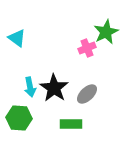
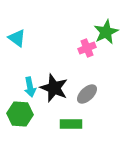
black star: rotated 12 degrees counterclockwise
green hexagon: moved 1 px right, 4 px up
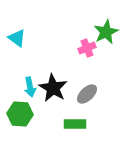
black star: moved 1 px left; rotated 8 degrees clockwise
green rectangle: moved 4 px right
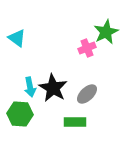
green rectangle: moved 2 px up
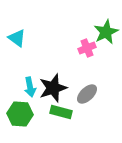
black star: rotated 24 degrees clockwise
green rectangle: moved 14 px left, 10 px up; rotated 15 degrees clockwise
